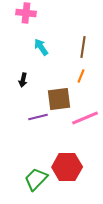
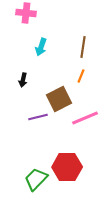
cyan arrow: rotated 126 degrees counterclockwise
brown square: rotated 20 degrees counterclockwise
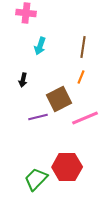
cyan arrow: moved 1 px left, 1 px up
orange line: moved 1 px down
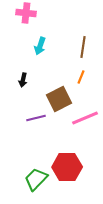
purple line: moved 2 px left, 1 px down
